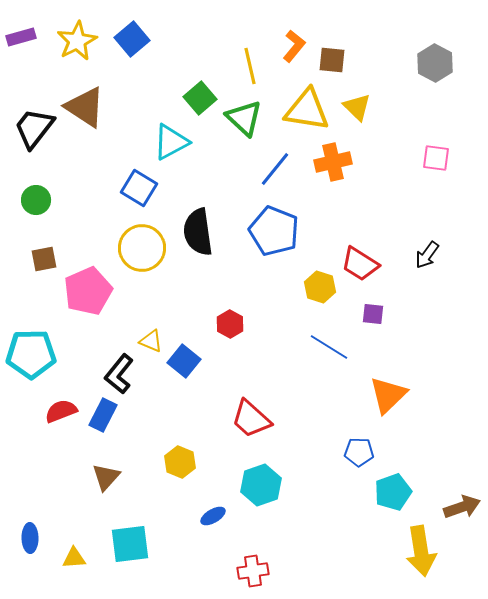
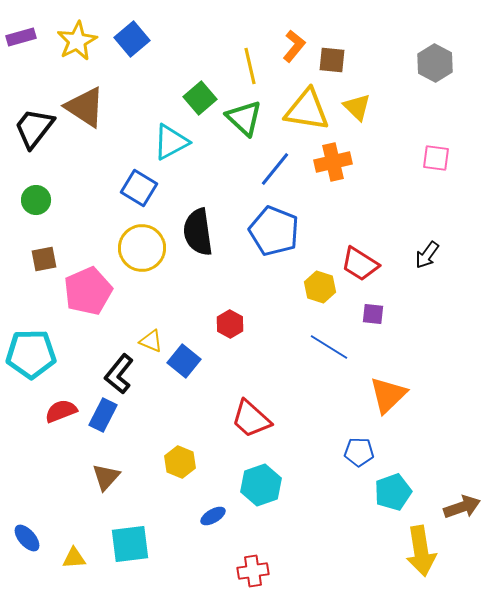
blue ellipse at (30, 538): moved 3 px left; rotated 40 degrees counterclockwise
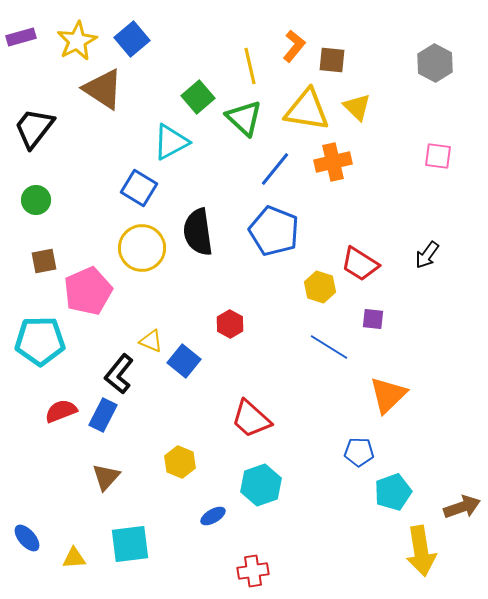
green square at (200, 98): moved 2 px left, 1 px up
brown triangle at (85, 107): moved 18 px right, 18 px up
pink square at (436, 158): moved 2 px right, 2 px up
brown square at (44, 259): moved 2 px down
purple square at (373, 314): moved 5 px down
cyan pentagon at (31, 354): moved 9 px right, 13 px up
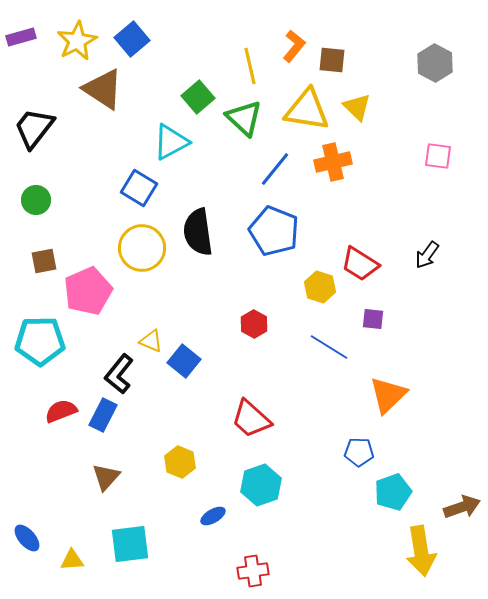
red hexagon at (230, 324): moved 24 px right
yellow triangle at (74, 558): moved 2 px left, 2 px down
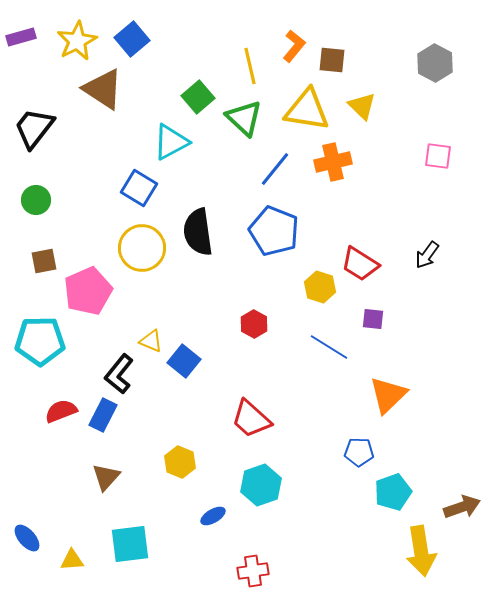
yellow triangle at (357, 107): moved 5 px right, 1 px up
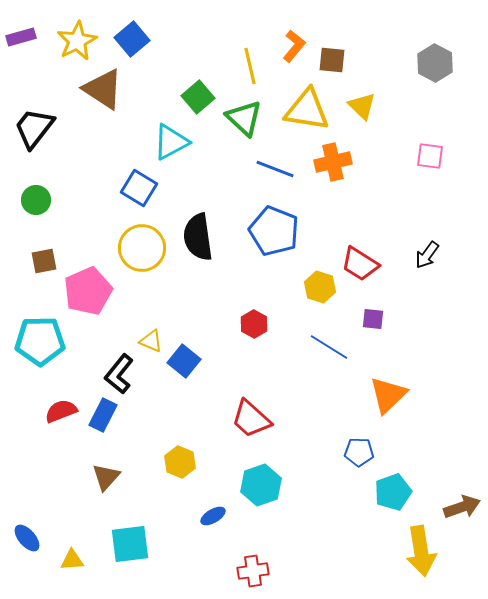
pink square at (438, 156): moved 8 px left
blue line at (275, 169): rotated 72 degrees clockwise
black semicircle at (198, 232): moved 5 px down
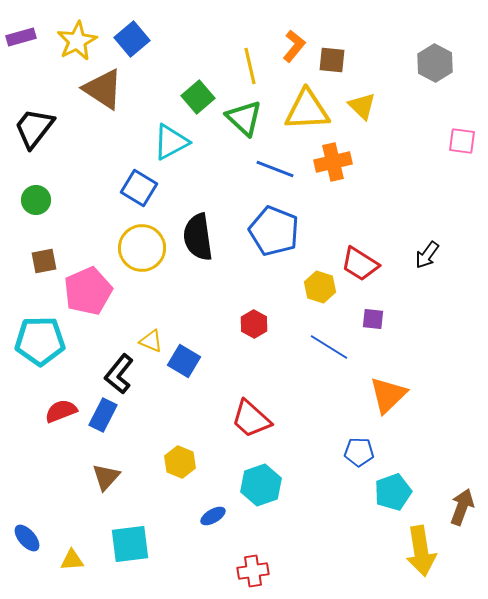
yellow triangle at (307, 110): rotated 12 degrees counterclockwise
pink square at (430, 156): moved 32 px right, 15 px up
blue square at (184, 361): rotated 8 degrees counterclockwise
brown arrow at (462, 507): rotated 51 degrees counterclockwise
